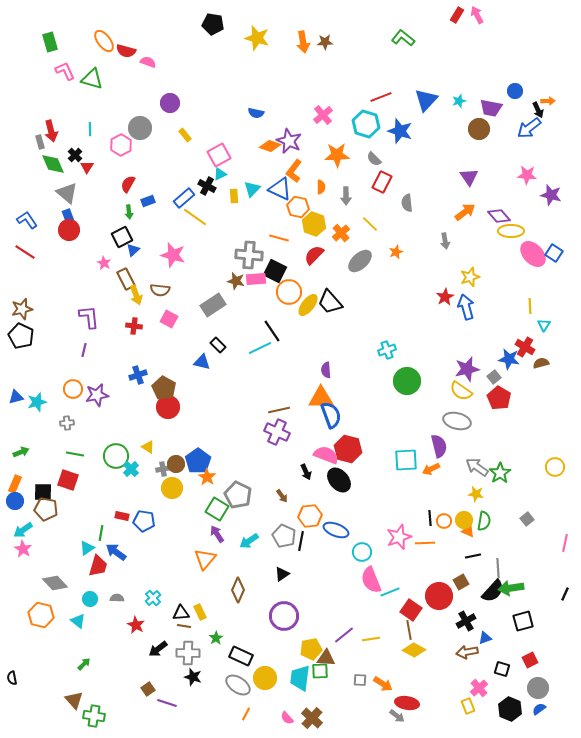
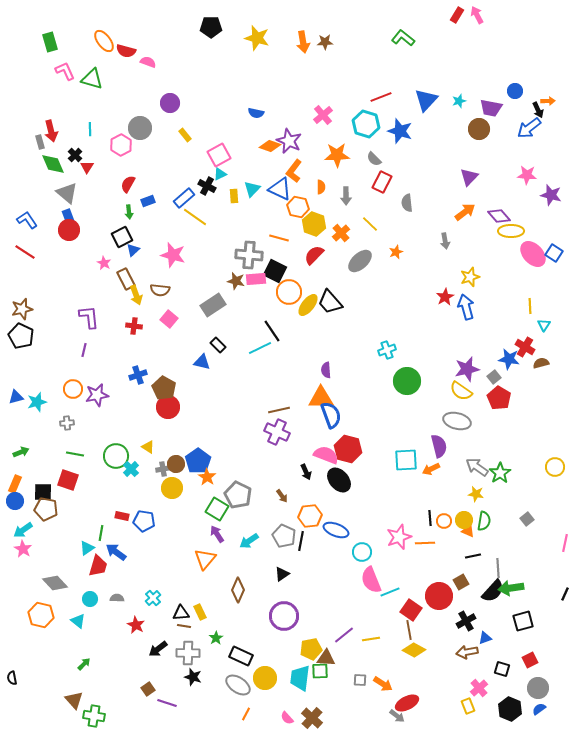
black pentagon at (213, 24): moved 2 px left, 3 px down; rotated 10 degrees counterclockwise
purple triangle at (469, 177): rotated 18 degrees clockwise
pink square at (169, 319): rotated 12 degrees clockwise
red ellipse at (407, 703): rotated 35 degrees counterclockwise
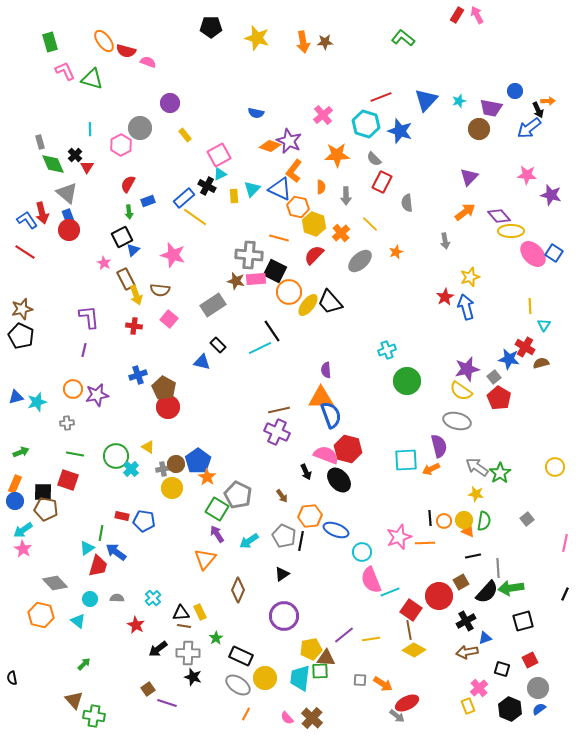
red arrow at (51, 131): moved 9 px left, 82 px down
black semicircle at (493, 591): moved 6 px left, 1 px down
